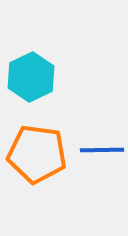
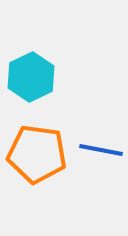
blue line: moved 1 px left; rotated 12 degrees clockwise
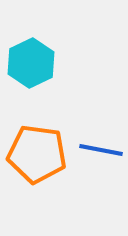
cyan hexagon: moved 14 px up
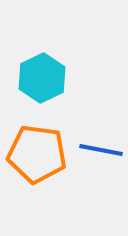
cyan hexagon: moved 11 px right, 15 px down
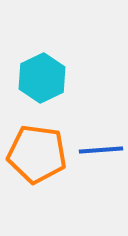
blue line: rotated 15 degrees counterclockwise
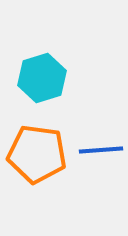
cyan hexagon: rotated 9 degrees clockwise
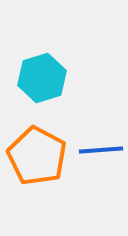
orange pentagon: moved 2 px down; rotated 20 degrees clockwise
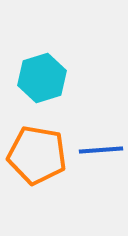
orange pentagon: moved 1 px up; rotated 18 degrees counterclockwise
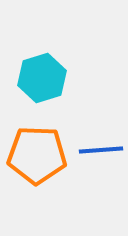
orange pentagon: rotated 8 degrees counterclockwise
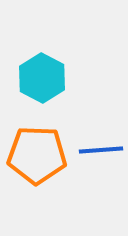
cyan hexagon: rotated 15 degrees counterclockwise
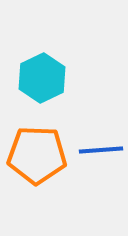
cyan hexagon: rotated 6 degrees clockwise
